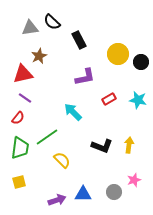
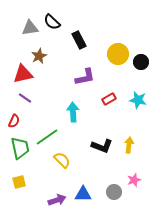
cyan arrow: rotated 42 degrees clockwise
red semicircle: moved 4 px left, 3 px down; rotated 16 degrees counterclockwise
green trapezoid: rotated 20 degrees counterclockwise
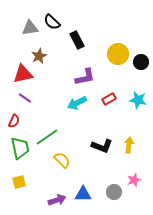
black rectangle: moved 2 px left
cyan arrow: moved 4 px right, 9 px up; rotated 114 degrees counterclockwise
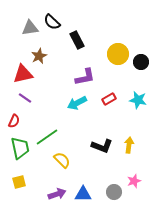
pink star: moved 1 px down
purple arrow: moved 6 px up
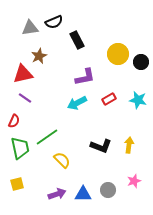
black semicircle: moved 2 px right; rotated 66 degrees counterclockwise
black L-shape: moved 1 px left
yellow square: moved 2 px left, 2 px down
gray circle: moved 6 px left, 2 px up
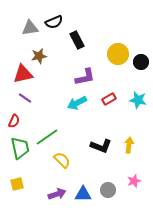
brown star: rotated 14 degrees clockwise
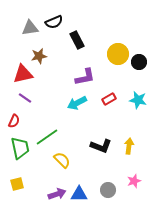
black circle: moved 2 px left
yellow arrow: moved 1 px down
blue triangle: moved 4 px left
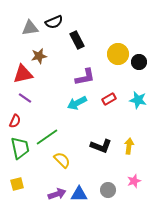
red semicircle: moved 1 px right
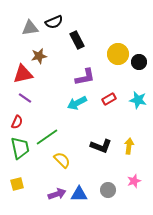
red semicircle: moved 2 px right, 1 px down
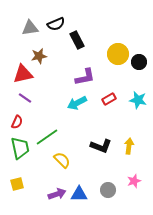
black semicircle: moved 2 px right, 2 px down
